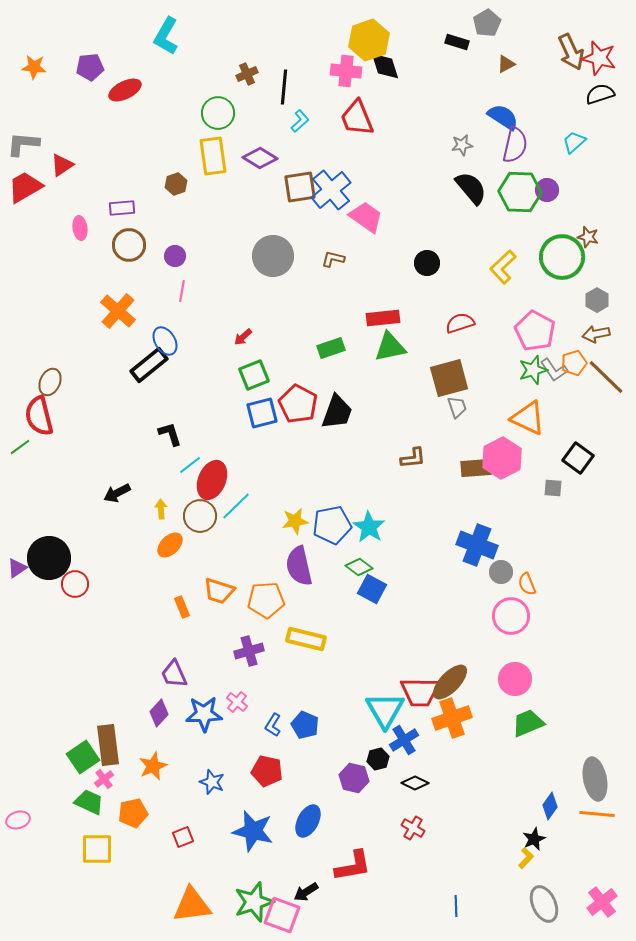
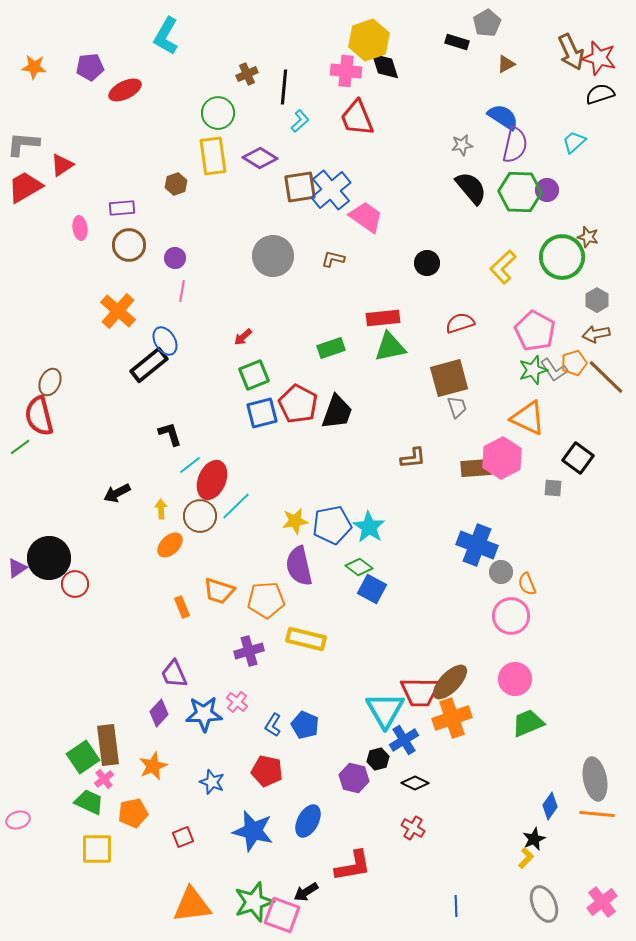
purple circle at (175, 256): moved 2 px down
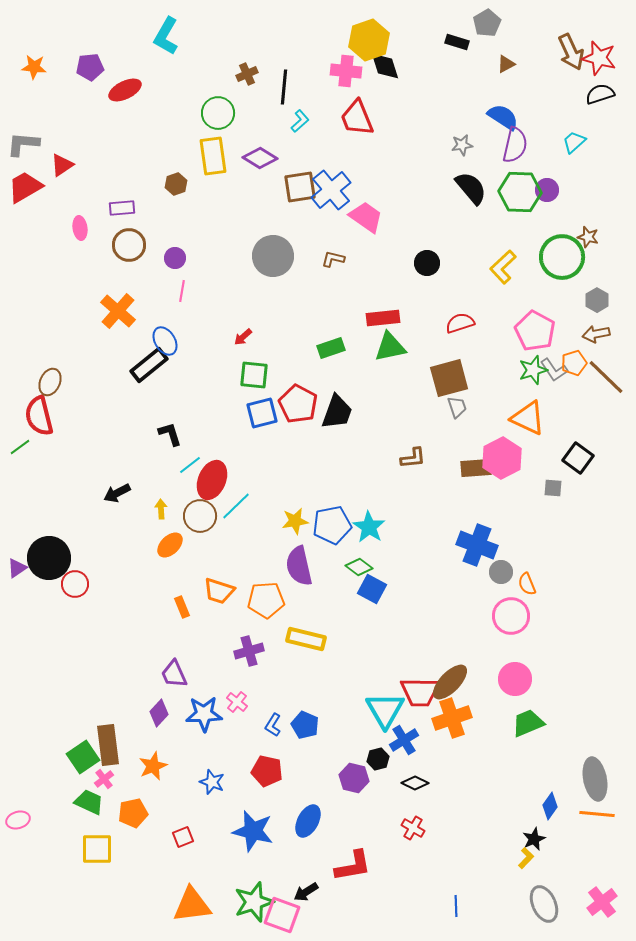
green square at (254, 375): rotated 28 degrees clockwise
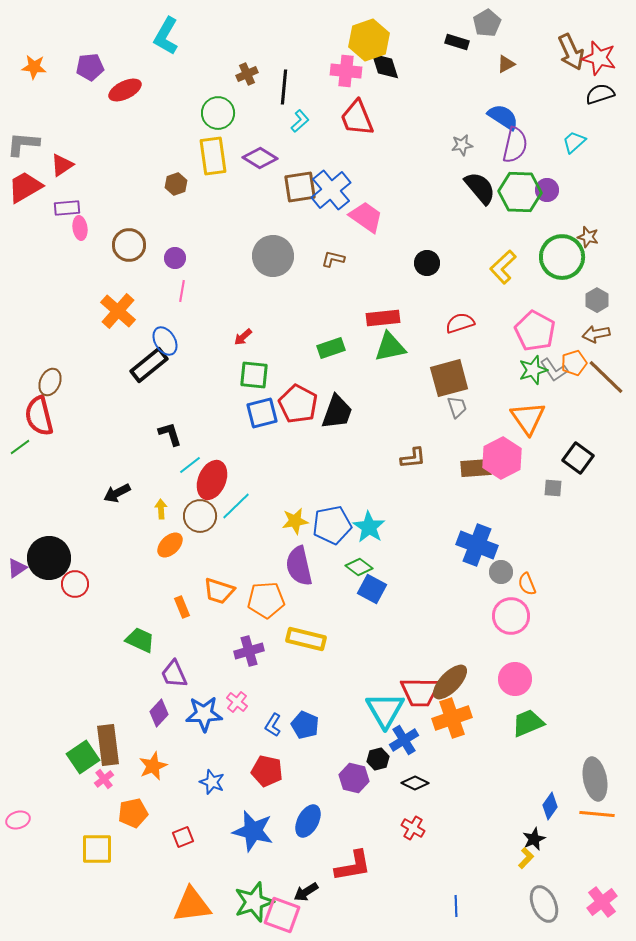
black semicircle at (471, 188): moved 9 px right
purple rectangle at (122, 208): moved 55 px left
orange triangle at (528, 418): rotated 30 degrees clockwise
green trapezoid at (89, 802): moved 51 px right, 162 px up
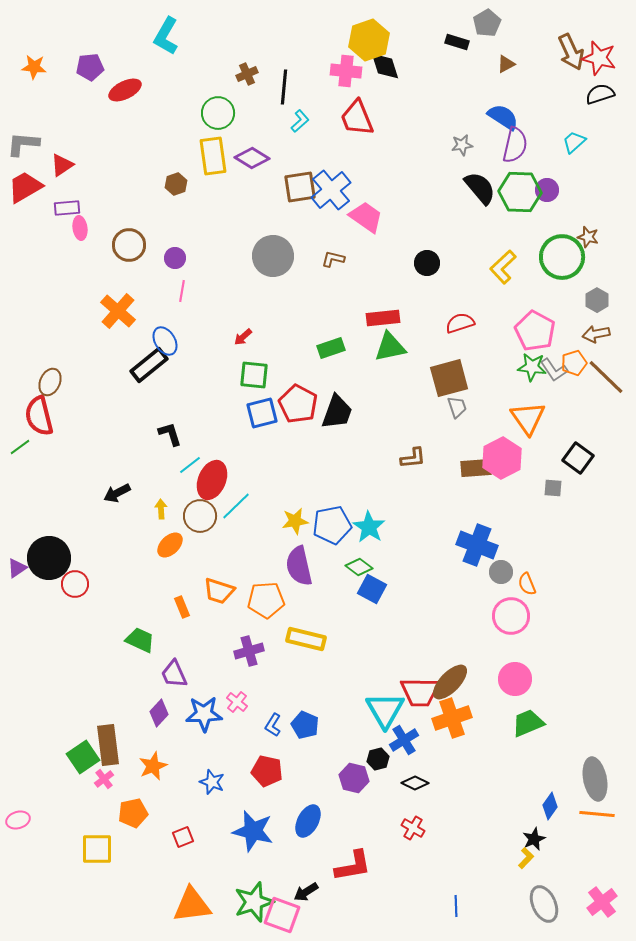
purple diamond at (260, 158): moved 8 px left
green star at (533, 370): moved 1 px left, 3 px up; rotated 24 degrees clockwise
